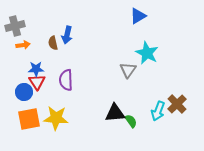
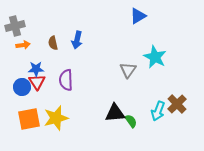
blue arrow: moved 10 px right, 5 px down
cyan star: moved 8 px right, 4 px down
blue circle: moved 2 px left, 5 px up
yellow star: rotated 20 degrees counterclockwise
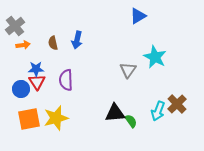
gray cross: rotated 24 degrees counterclockwise
blue circle: moved 1 px left, 2 px down
